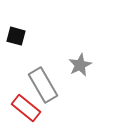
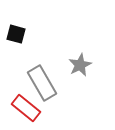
black square: moved 2 px up
gray rectangle: moved 1 px left, 2 px up
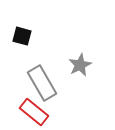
black square: moved 6 px right, 2 px down
red rectangle: moved 8 px right, 4 px down
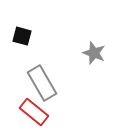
gray star: moved 14 px right, 12 px up; rotated 25 degrees counterclockwise
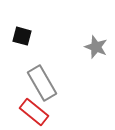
gray star: moved 2 px right, 6 px up
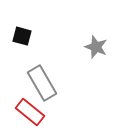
red rectangle: moved 4 px left
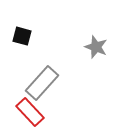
gray rectangle: rotated 72 degrees clockwise
red rectangle: rotated 8 degrees clockwise
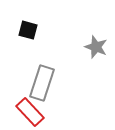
black square: moved 6 px right, 6 px up
gray rectangle: rotated 24 degrees counterclockwise
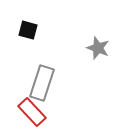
gray star: moved 2 px right, 1 px down
red rectangle: moved 2 px right
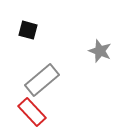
gray star: moved 2 px right, 3 px down
gray rectangle: moved 3 px up; rotated 32 degrees clockwise
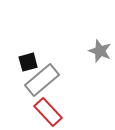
black square: moved 32 px down; rotated 30 degrees counterclockwise
red rectangle: moved 16 px right
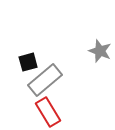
gray rectangle: moved 3 px right
red rectangle: rotated 12 degrees clockwise
